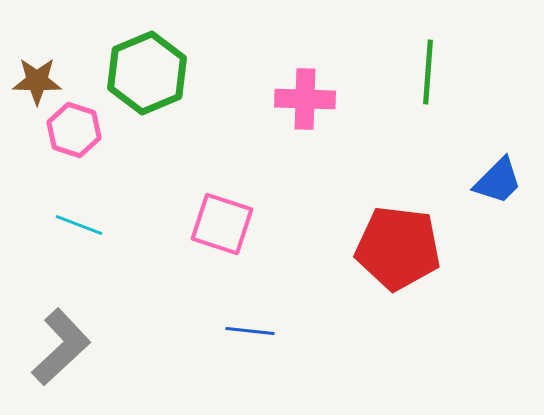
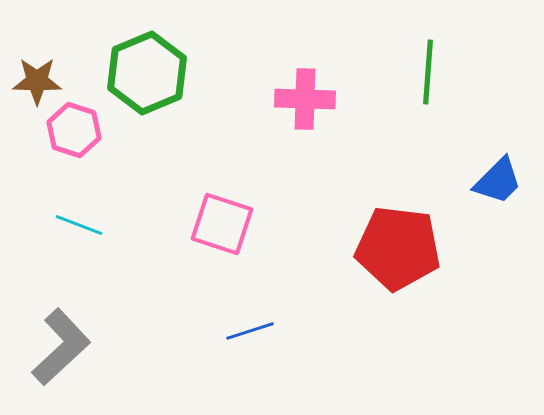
blue line: rotated 24 degrees counterclockwise
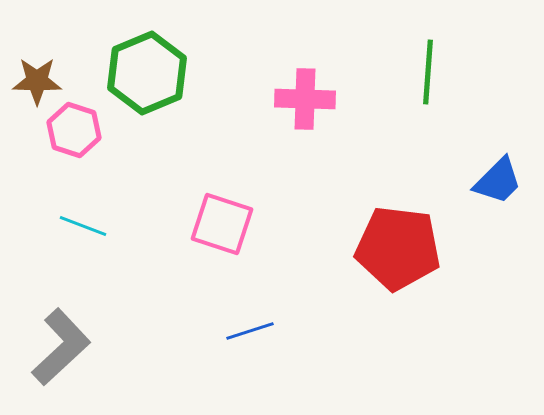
cyan line: moved 4 px right, 1 px down
